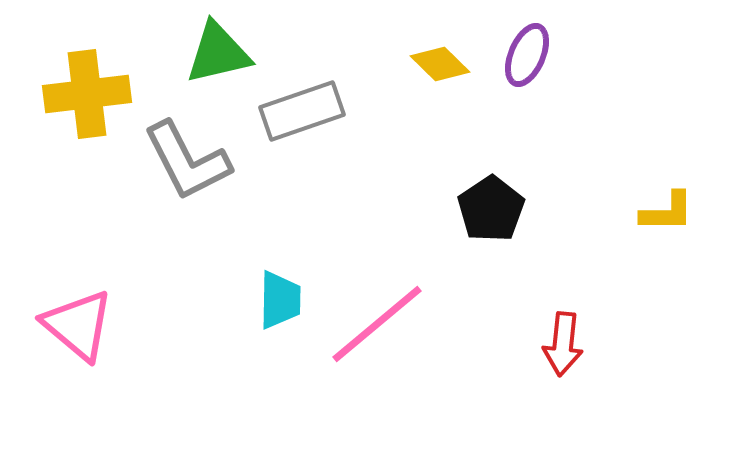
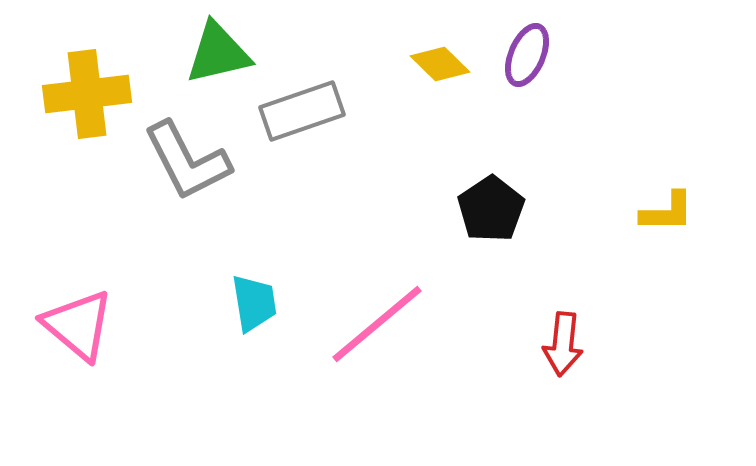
cyan trapezoid: moved 26 px left, 3 px down; rotated 10 degrees counterclockwise
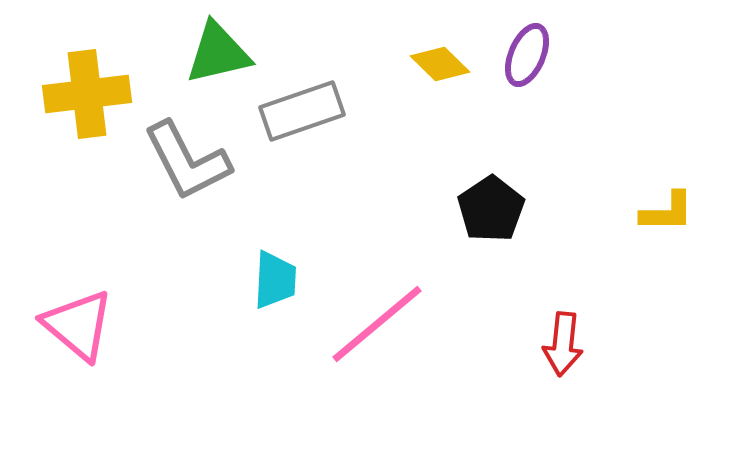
cyan trapezoid: moved 21 px right, 23 px up; rotated 12 degrees clockwise
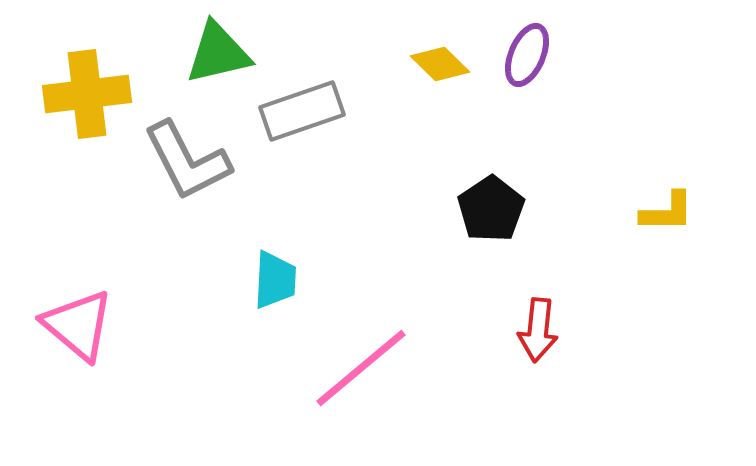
pink line: moved 16 px left, 44 px down
red arrow: moved 25 px left, 14 px up
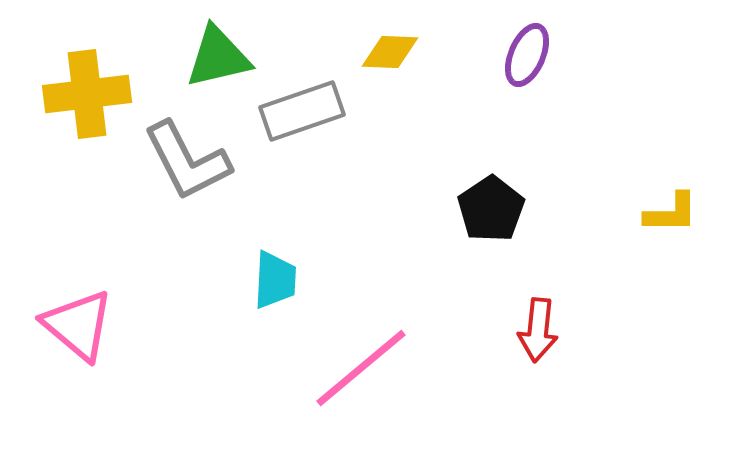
green triangle: moved 4 px down
yellow diamond: moved 50 px left, 12 px up; rotated 42 degrees counterclockwise
yellow L-shape: moved 4 px right, 1 px down
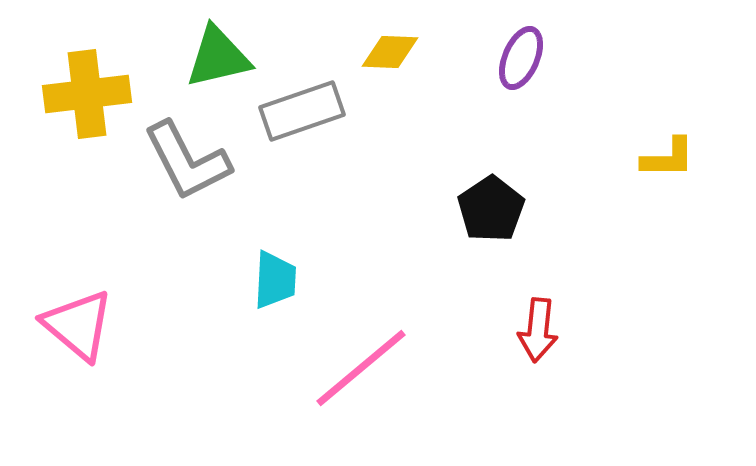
purple ellipse: moved 6 px left, 3 px down
yellow L-shape: moved 3 px left, 55 px up
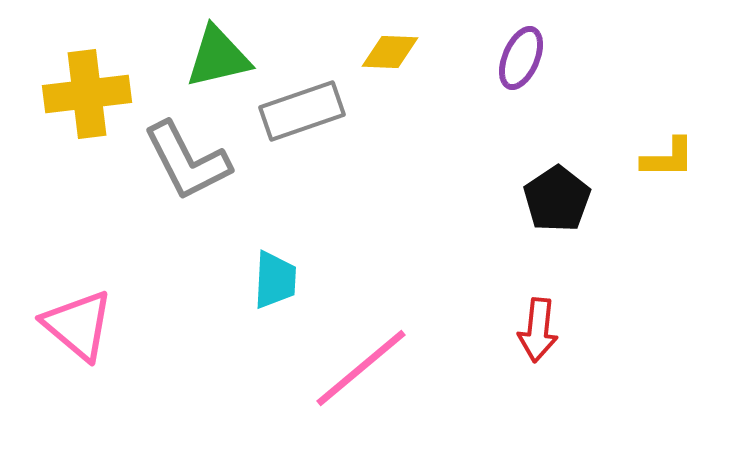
black pentagon: moved 66 px right, 10 px up
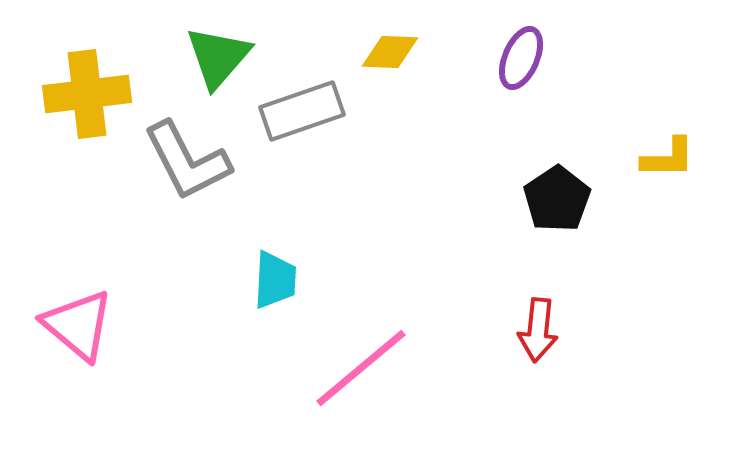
green triangle: rotated 36 degrees counterclockwise
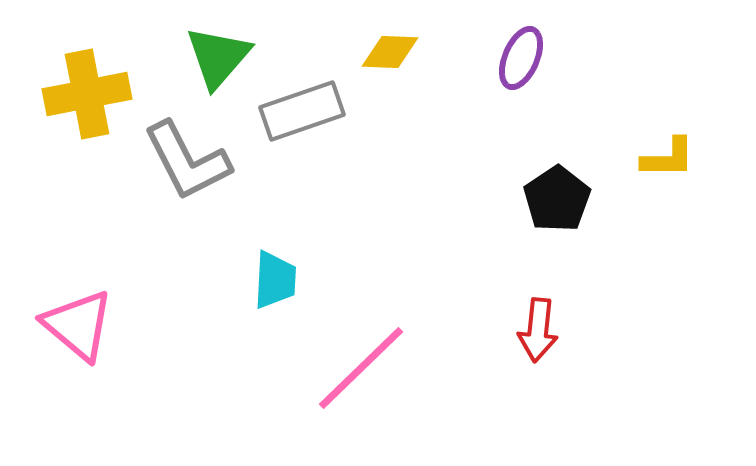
yellow cross: rotated 4 degrees counterclockwise
pink line: rotated 4 degrees counterclockwise
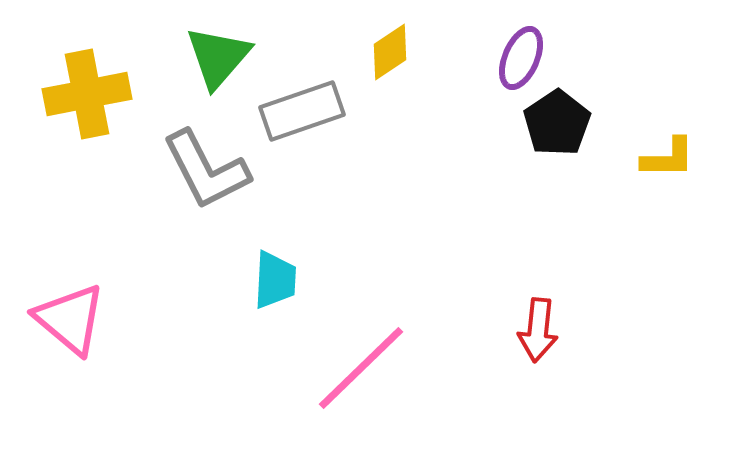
yellow diamond: rotated 36 degrees counterclockwise
gray L-shape: moved 19 px right, 9 px down
black pentagon: moved 76 px up
pink triangle: moved 8 px left, 6 px up
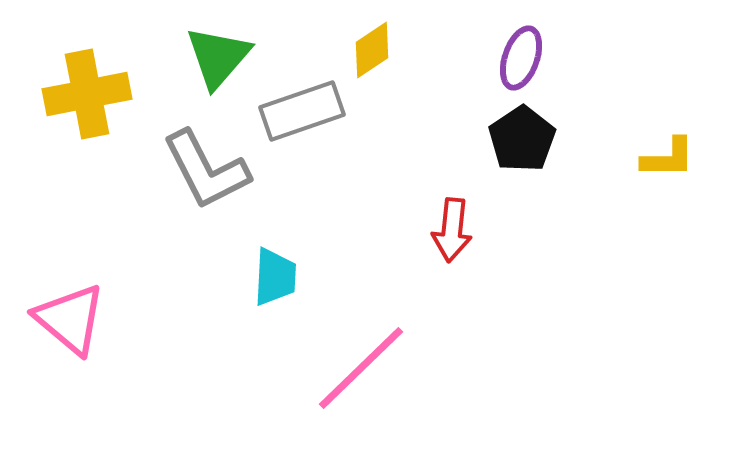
yellow diamond: moved 18 px left, 2 px up
purple ellipse: rotated 4 degrees counterclockwise
black pentagon: moved 35 px left, 16 px down
cyan trapezoid: moved 3 px up
red arrow: moved 86 px left, 100 px up
